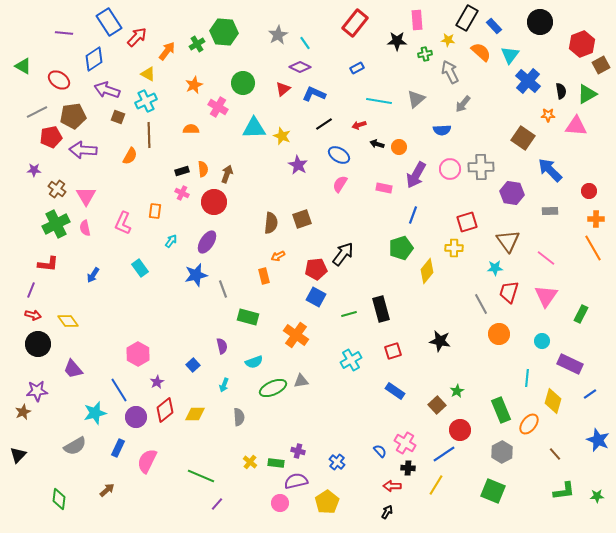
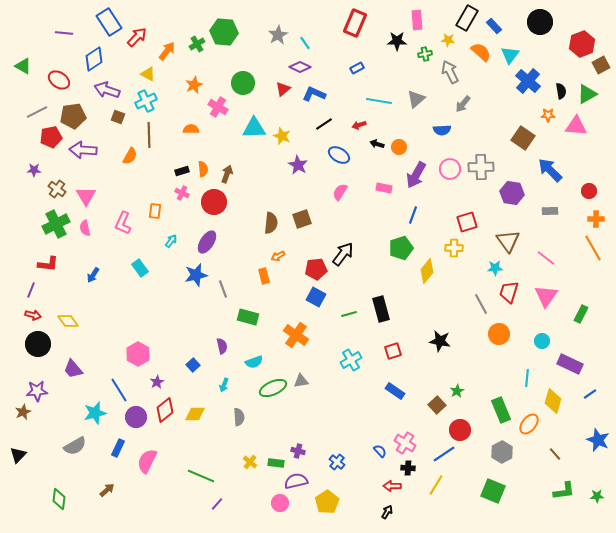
red rectangle at (355, 23): rotated 16 degrees counterclockwise
pink semicircle at (340, 184): moved 8 px down
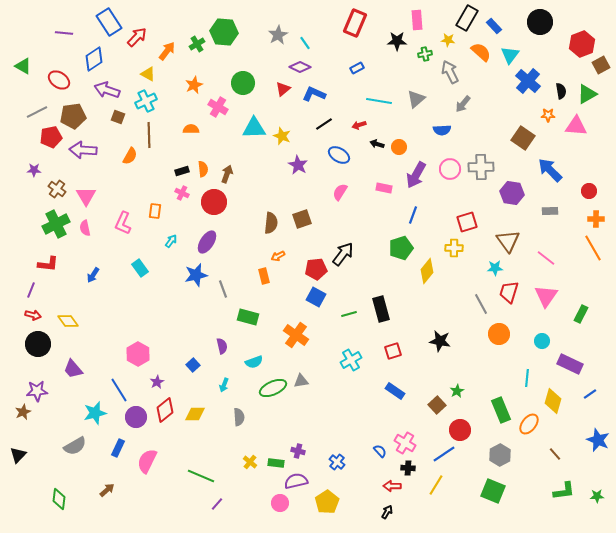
gray hexagon at (502, 452): moved 2 px left, 3 px down
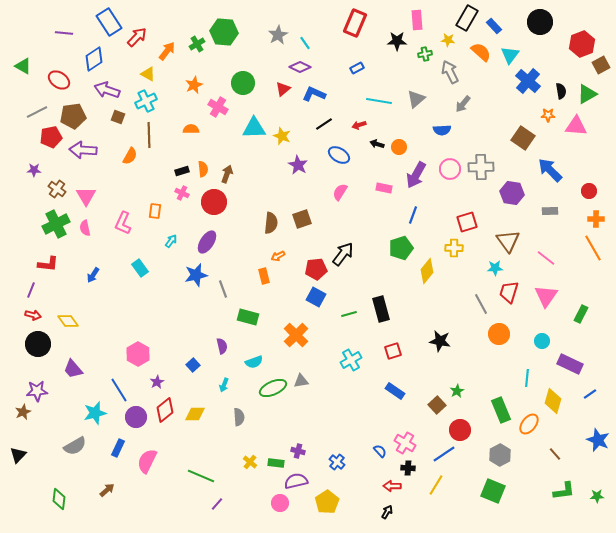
orange cross at (296, 335): rotated 10 degrees clockwise
